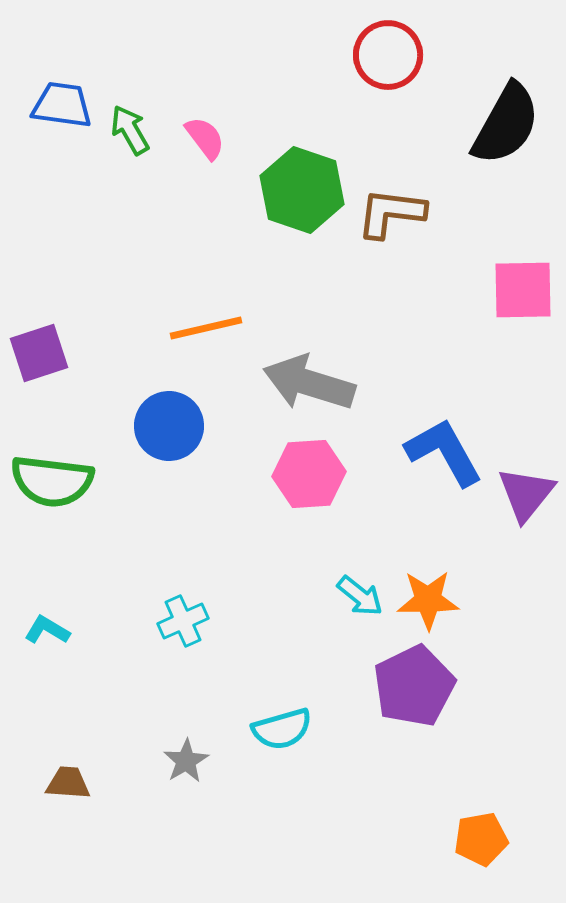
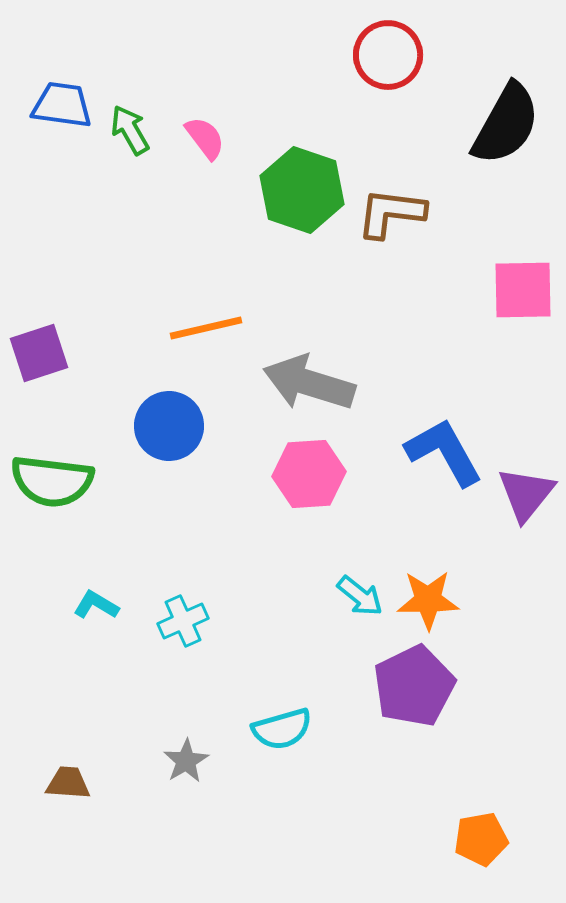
cyan L-shape: moved 49 px right, 25 px up
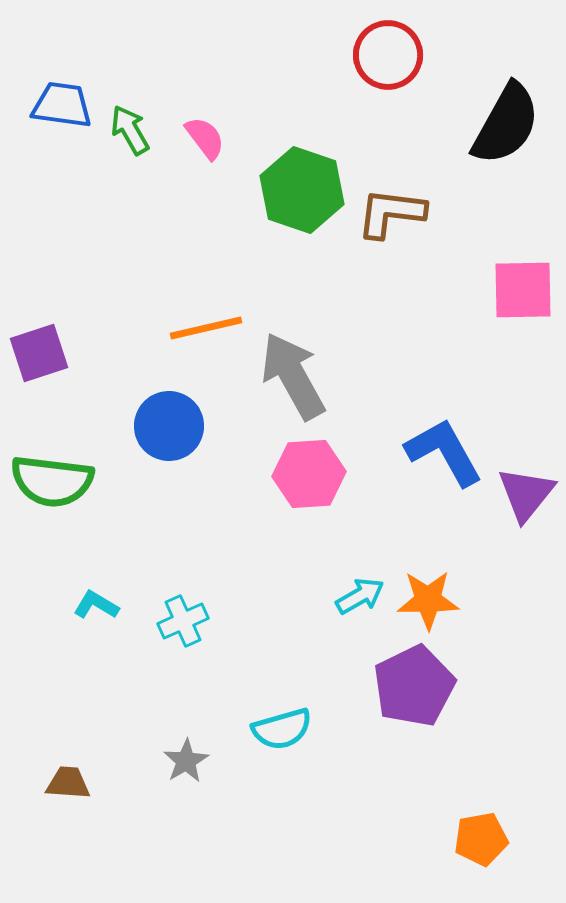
gray arrow: moved 16 px left, 7 px up; rotated 44 degrees clockwise
cyan arrow: rotated 69 degrees counterclockwise
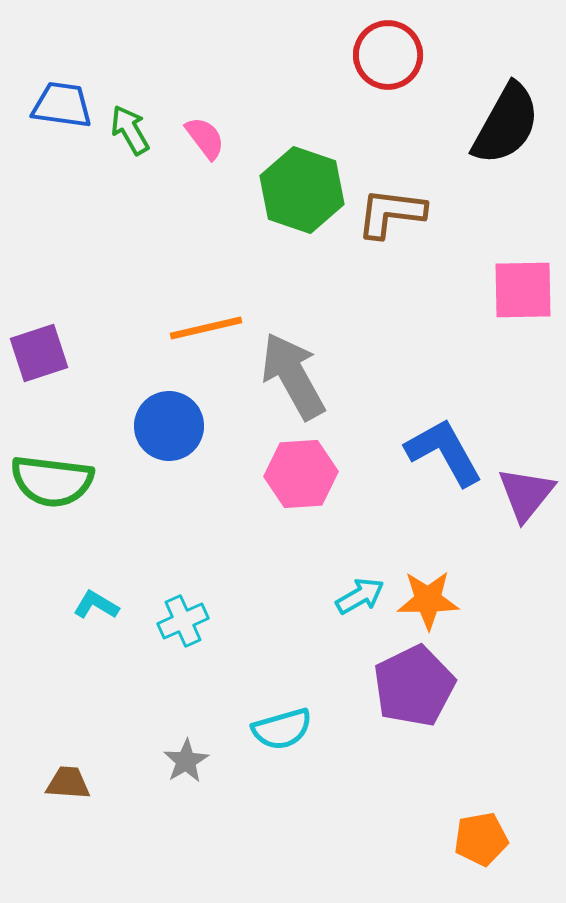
pink hexagon: moved 8 px left
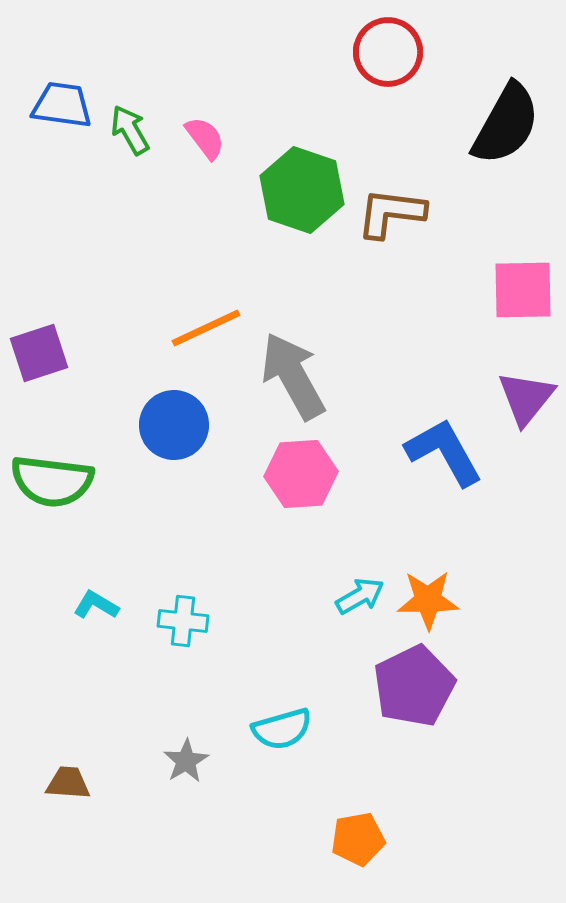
red circle: moved 3 px up
orange line: rotated 12 degrees counterclockwise
blue circle: moved 5 px right, 1 px up
purple triangle: moved 96 px up
cyan cross: rotated 30 degrees clockwise
orange pentagon: moved 123 px left
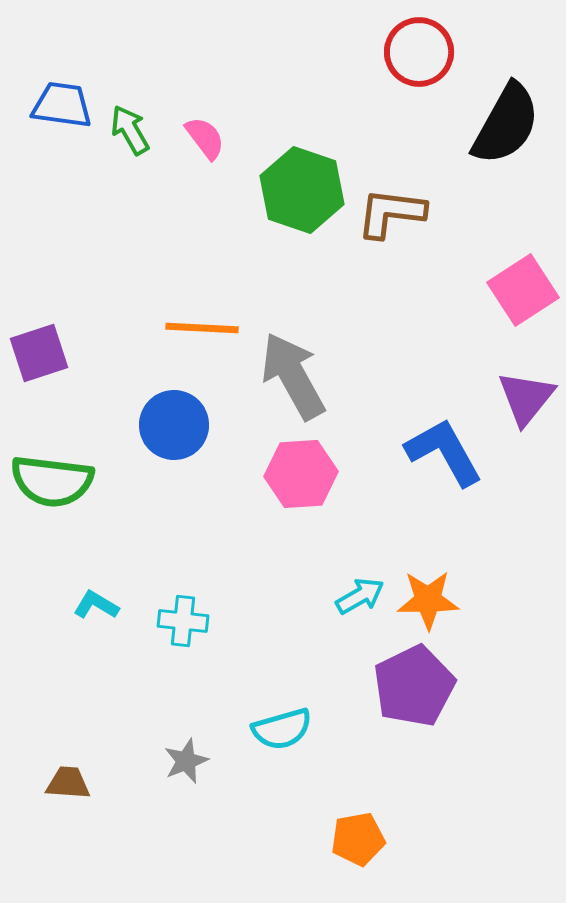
red circle: moved 31 px right
pink square: rotated 32 degrees counterclockwise
orange line: moved 4 px left; rotated 28 degrees clockwise
gray star: rotated 9 degrees clockwise
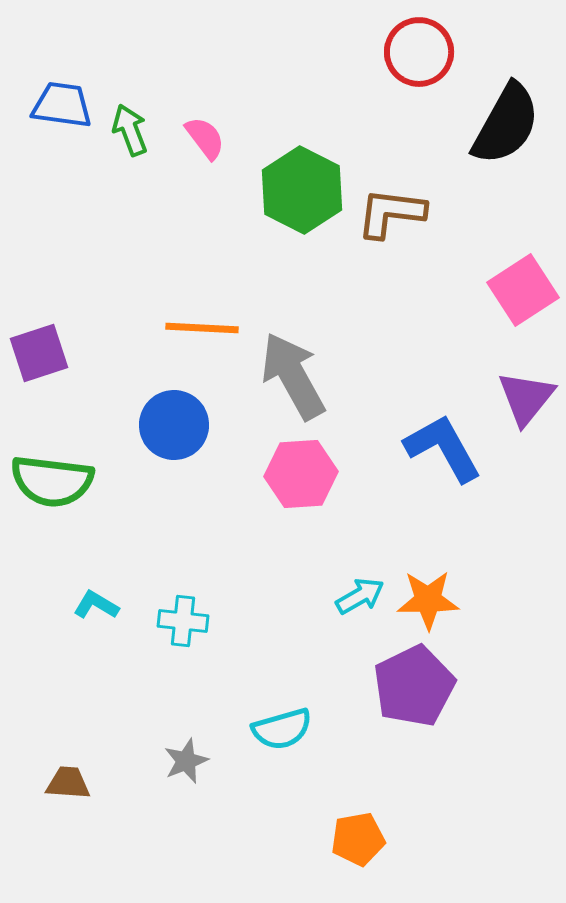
green arrow: rotated 9 degrees clockwise
green hexagon: rotated 8 degrees clockwise
blue L-shape: moved 1 px left, 4 px up
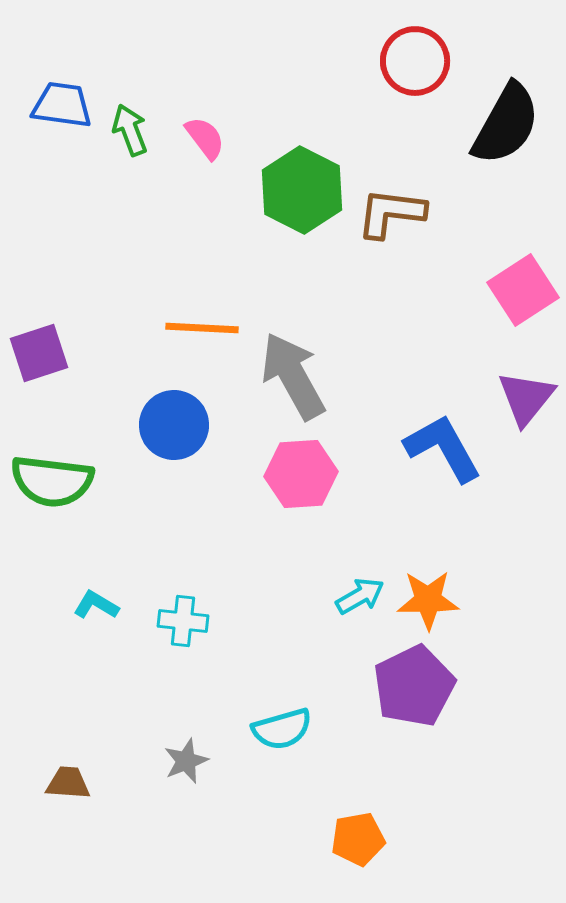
red circle: moved 4 px left, 9 px down
